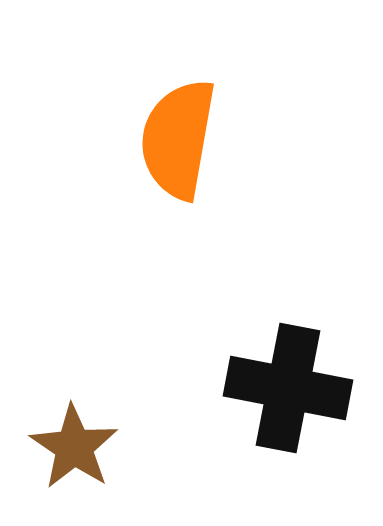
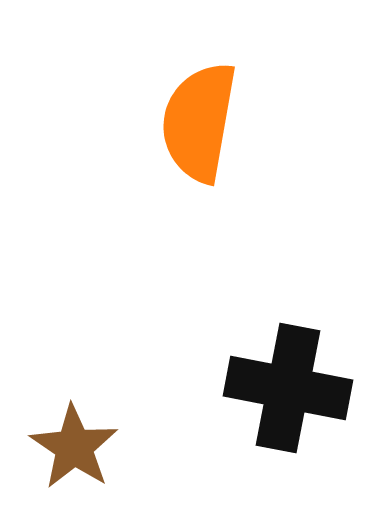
orange semicircle: moved 21 px right, 17 px up
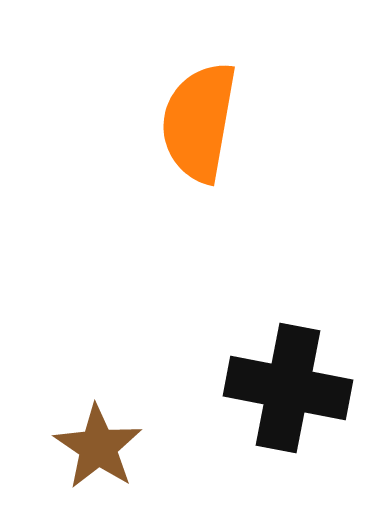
brown star: moved 24 px right
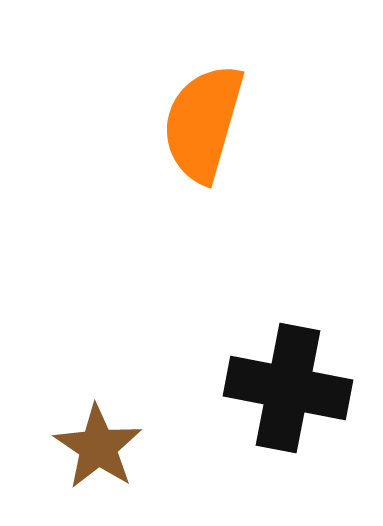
orange semicircle: moved 4 px right, 1 px down; rotated 6 degrees clockwise
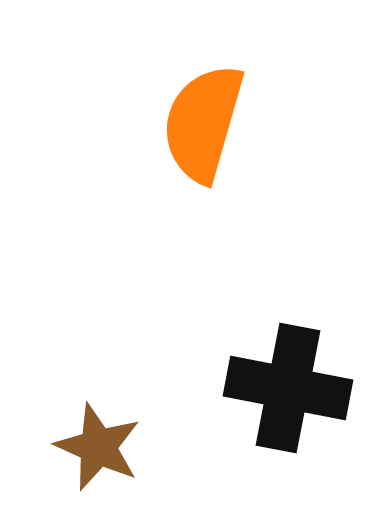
brown star: rotated 10 degrees counterclockwise
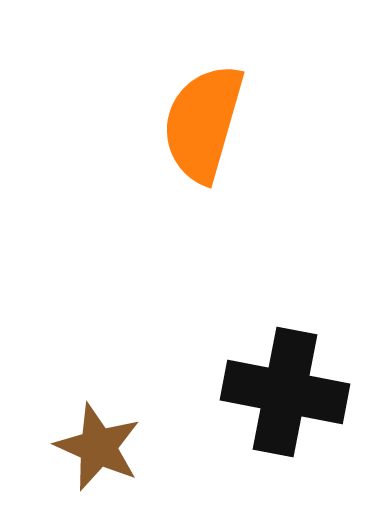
black cross: moved 3 px left, 4 px down
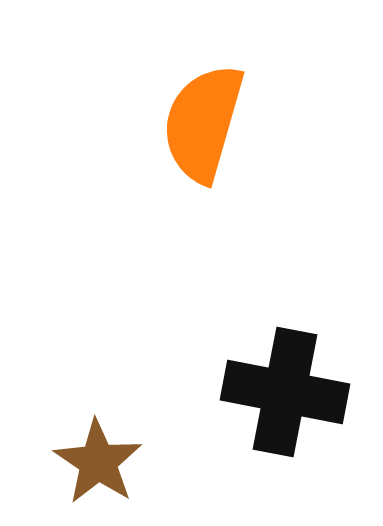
brown star: moved 15 px down; rotated 10 degrees clockwise
